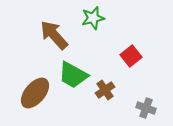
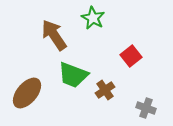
green star: rotated 30 degrees counterclockwise
brown arrow: rotated 8 degrees clockwise
green trapezoid: rotated 8 degrees counterclockwise
brown ellipse: moved 8 px left
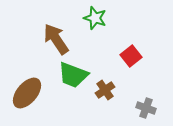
green star: moved 2 px right; rotated 10 degrees counterclockwise
brown arrow: moved 2 px right, 4 px down
